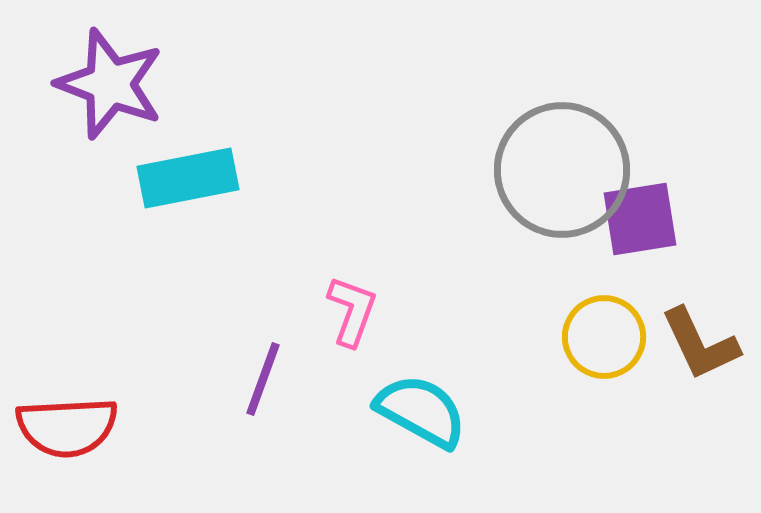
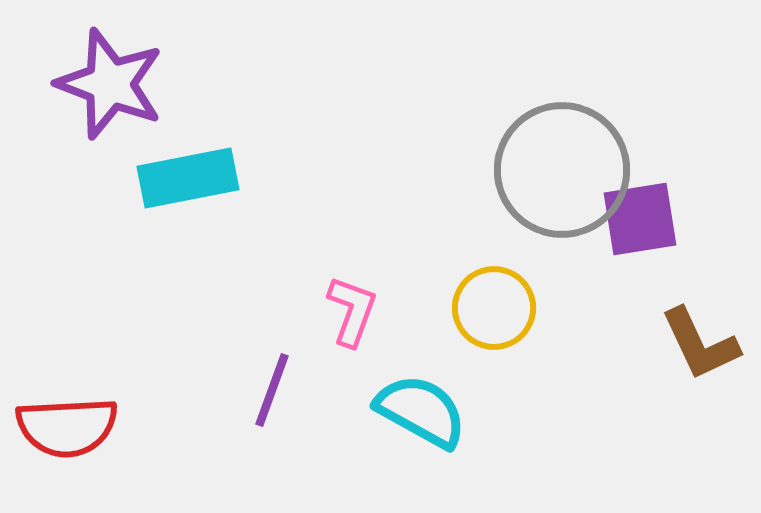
yellow circle: moved 110 px left, 29 px up
purple line: moved 9 px right, 11 px down
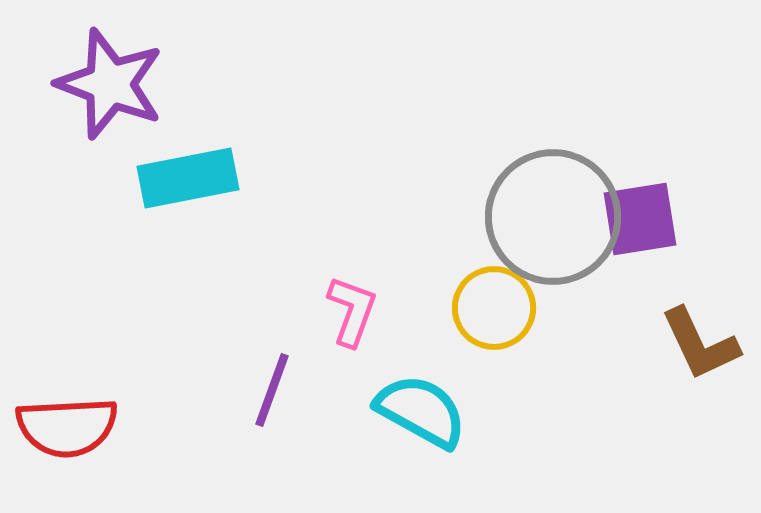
gray circle: moved 9 px left, 47 px down
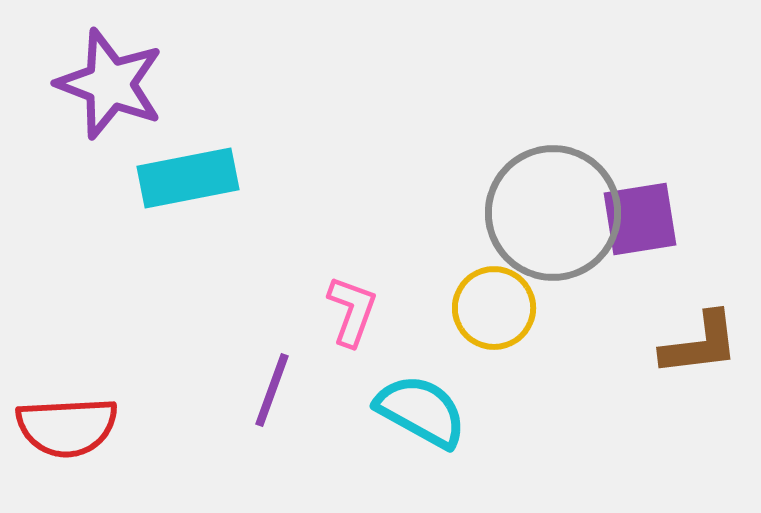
gray circle: moved 4 px up
brown L-shape: rotated 72 degrees counterclockwise
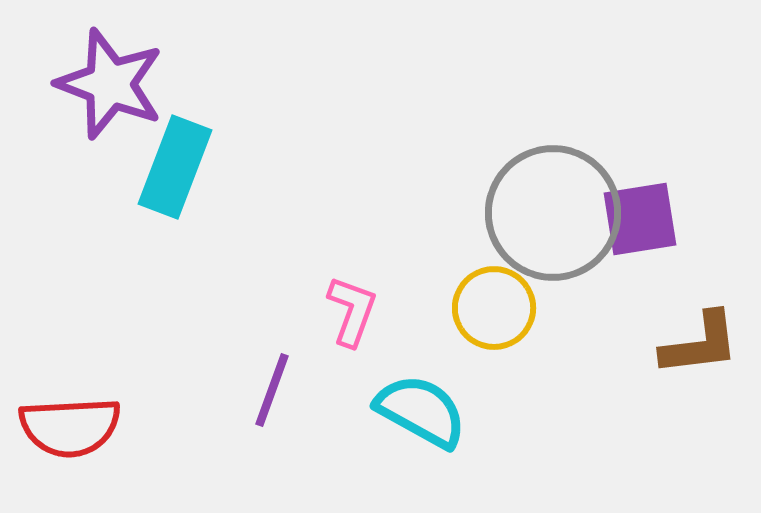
cyan rectangle: moved 13 px left, 11 px up; rotated 58 degrees counterclockwise
red semicircle: moved 3 px right
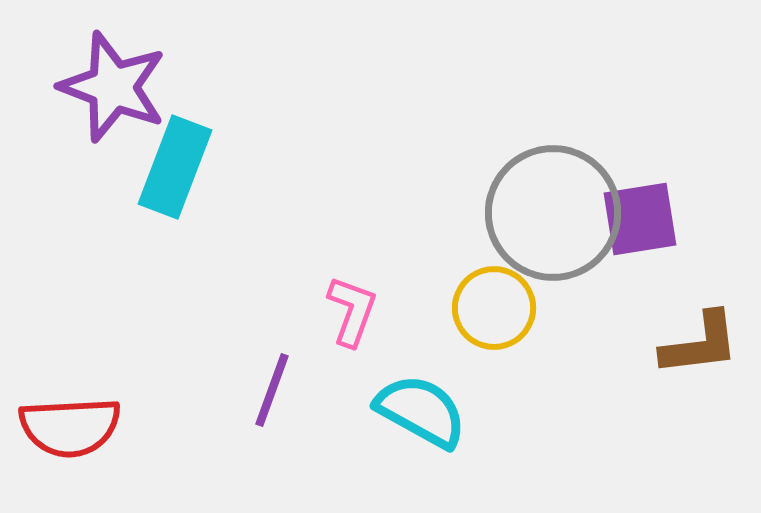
purple star: moved 3 px right, 3 px down
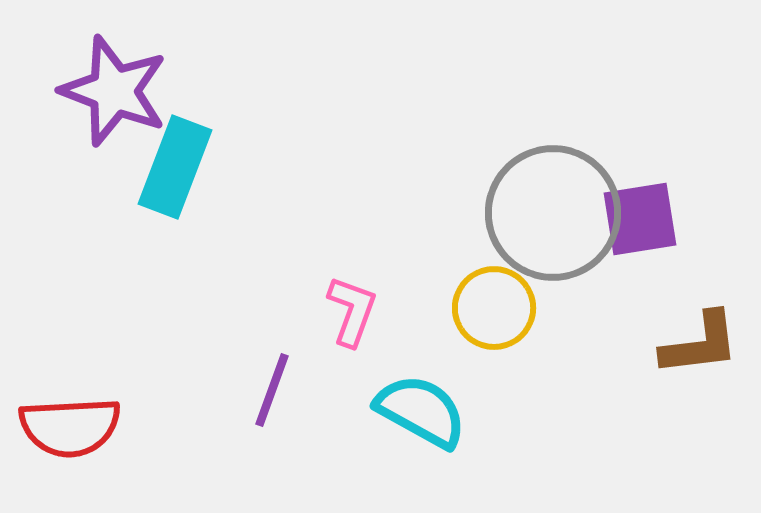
purple star: moved 1 px right, 4 px down
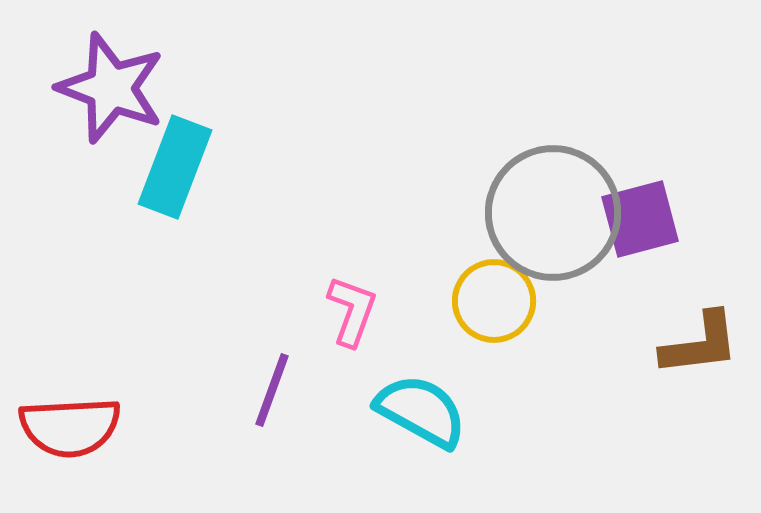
purple star: moved 3 px left, 3 px up
purple square: rotated 6 degrees counterclockwise
yellow circle: moved 7 px up
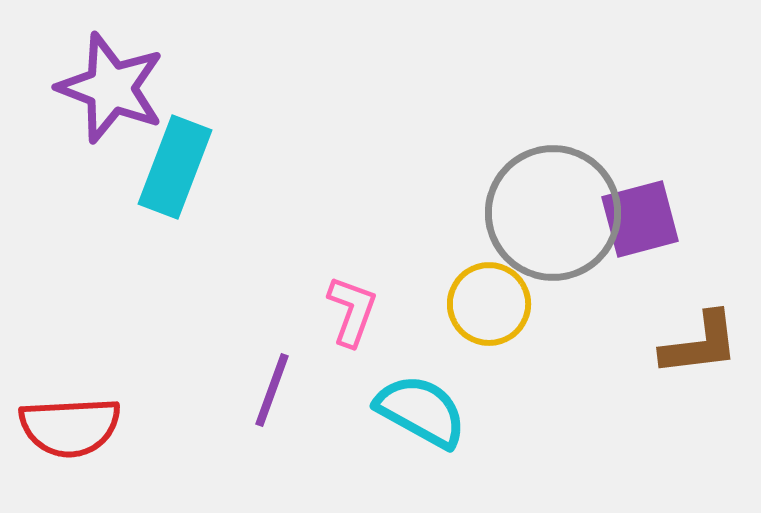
yellow circle: moved 5 px left, 3 px down
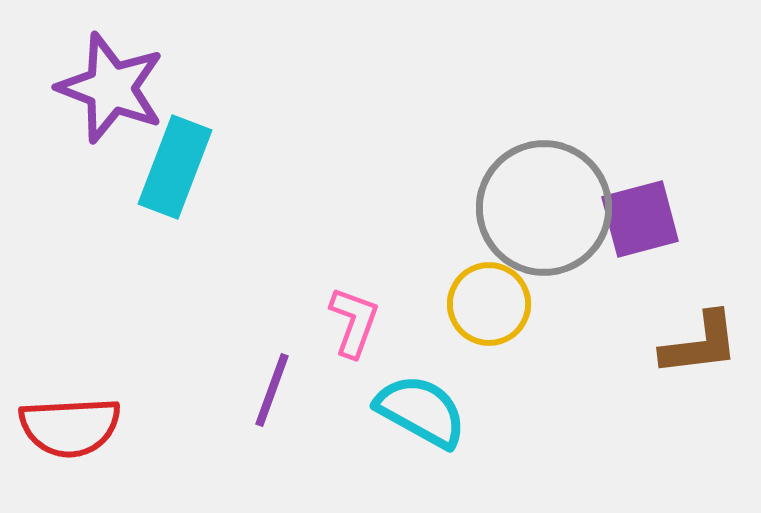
gray circle: moved 9 px left, 5 px up
pink L-shape: moved 2 px right, 11 px down
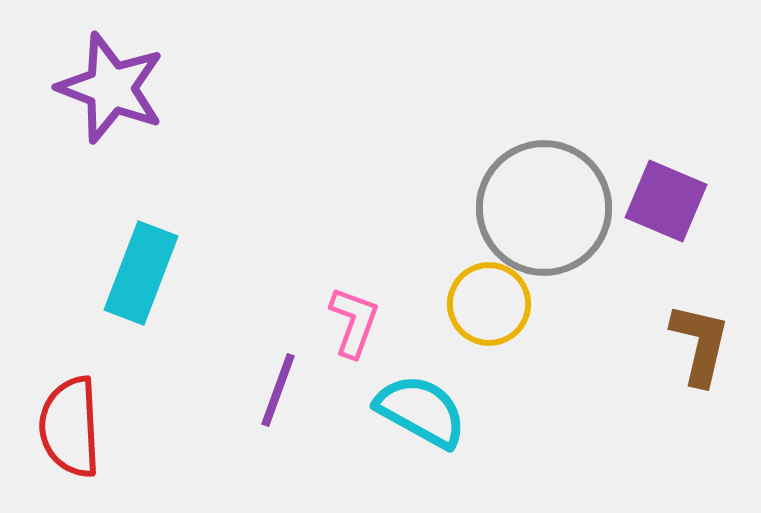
cyan rectangle: moved 34 px left, 106 px down
purple square: moved 26 px right, 18 px up; rotated 38 degrees clockwise
brown L-shape: rotated 70 degrees counterclockwise
purple line: moved 6 px right
red semicircle: rotated 90 degrees clockwise
